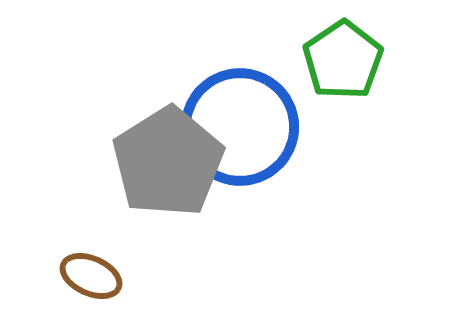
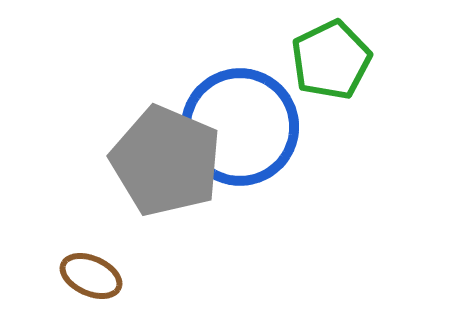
green pentagon: moved 12 px left; rotated 8 degrees clockwise
gray pentagon: moved 2 px left, 1 px up; rotated 17 degrees counterclockwise
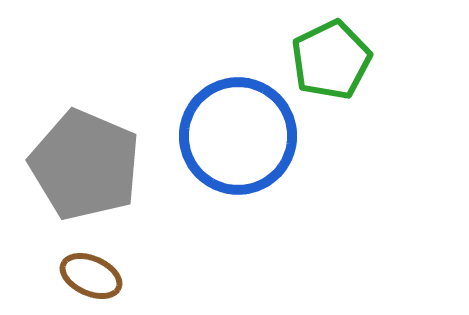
blue circle: moved 2 px left, 9 px down
gray pentagon: moved 81 px left, 4 px down
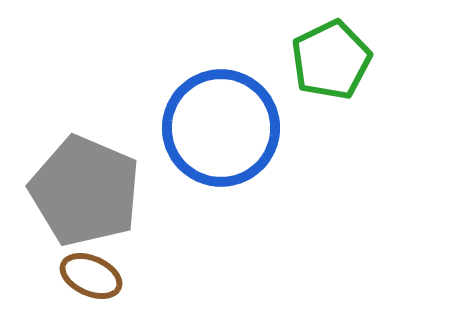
blue circle: moved 17 px left, 8 px up
gray pentagon: moved 26 px down
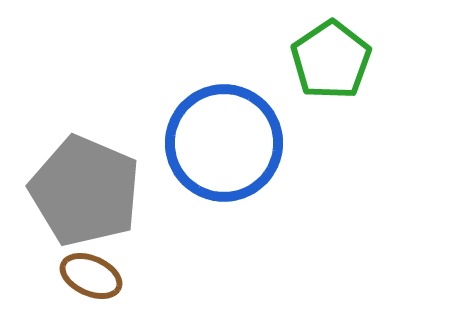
green pentagon: rotated 8 degrees counterclockwise
blue circle: moved 3 px right, 15 px down
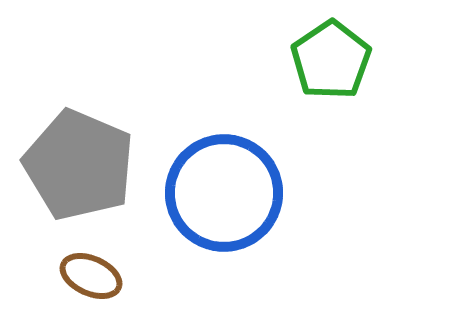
blue circle: moved 50 px down
gray pentagon: moved 6 px left, 26 px up
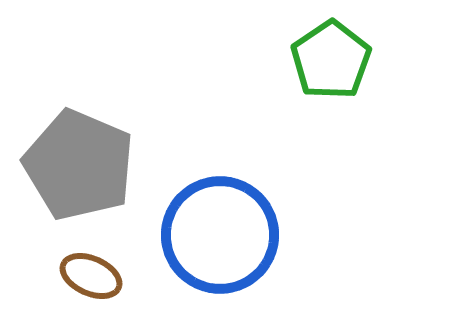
blue circle: moved 4 px left, 42 px down
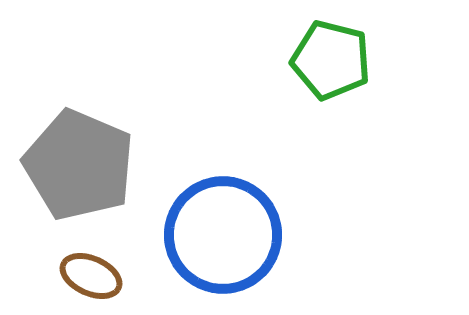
green pentagon: rotated 24 degrees counterclockwise
blue circle: moved 3 px right
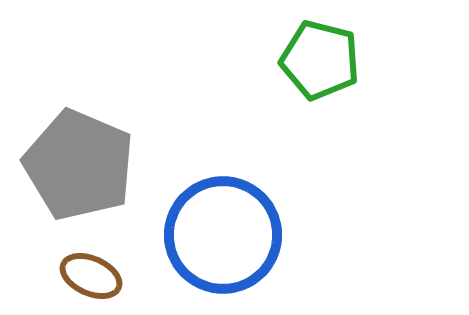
green pentagon: moved 11 px left
